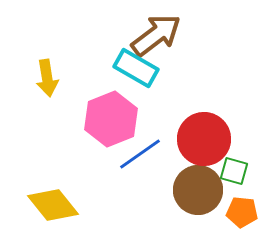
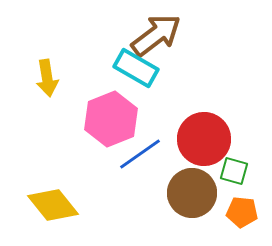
brown circle: moved 6 px left, 3 px down
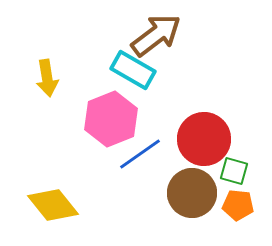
cyan rectangle: moved 3 px left, 2 px down
orange pentagon: moved 4 px left, 7 px up
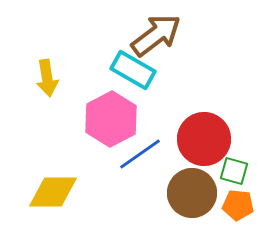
pink hexagon: rotated 6 degrees counterclockwise
yellow diamond: moved 13 px up; rotated 51 degrees counterclockwise
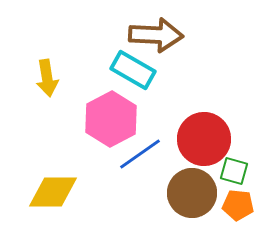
brown arrow: rotated 40 degrees clockwise
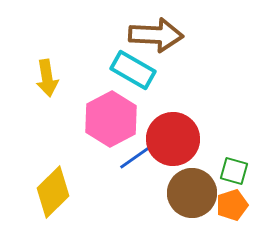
red circle: moved 31 px left
yellow diamond: rotated 45 degrees counterclockwise
orange pentagon: moved 6 px left; rotated 24 degrees counterclockwise
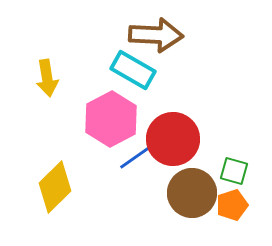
yellow diamond: moved 2 px right, 5 px up
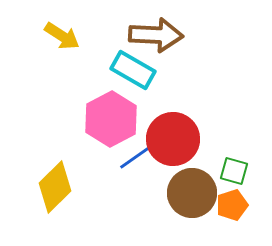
yellow arrow: moved 15 px right, 42 px up; rotated 48 degrees counterclockwise
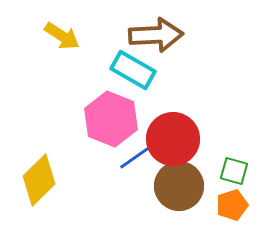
brown arrow: rotated 6 degrees counterclockwise
pink hexagon: rotated 10 degrees counterclockwise
yellow diamond: moved 16 px left, 7 px up
brown circle: moved 13 px left, 7 px up
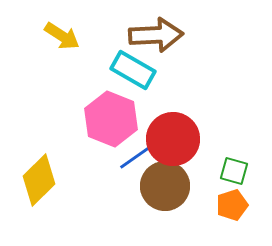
brown circle: moved 14 px left
